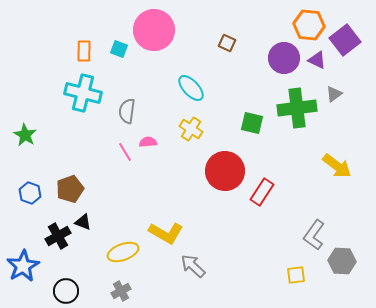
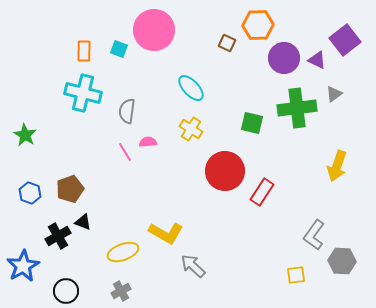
orange hexagon: moved 51 px left; rotated 8 degrees counterclockwise
yellow arrow: rotated 72 degrees clockwise
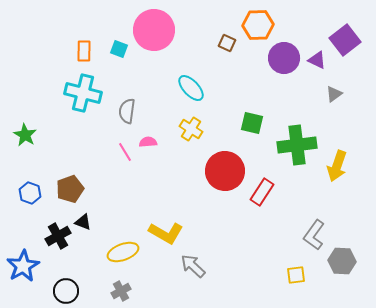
green cross: moved 37 px down
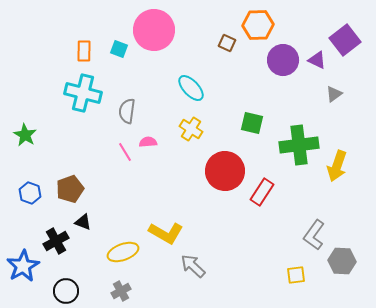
purple circle: moved 1 px left, 2 px down
green cross: moved 2 px right
black cross: moved 2 px left, 5 px down
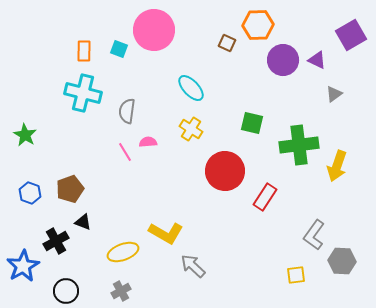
purple square: moved 6 px right, 5 px up; rotated 8 degrees clockwise
red rectangle: moved 3 px right, 5 px down
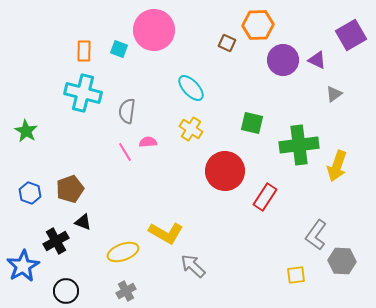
green star: moved 1 px right, 4 px up
gray L-shape: moved 2 px right
gray cross: moved 5 px right
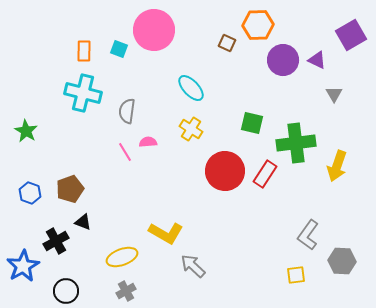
gray triangle: rotated 24 degrees counterclockwise
green cross: moved 3 px left, 2 px up
red rectangle: moved 23 px up
gray L-shape: moved 8 px left
yellow ellipse: moved 1 px left, 5 px down
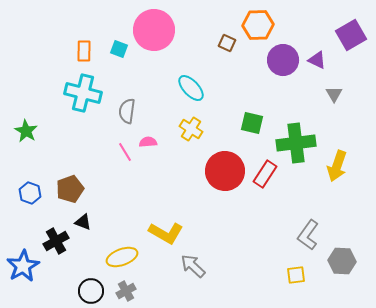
black circle: moved 25 px right
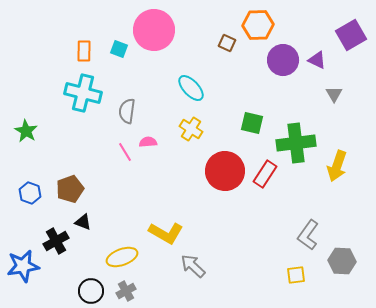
blue star: rotated 20 degrees clockwise
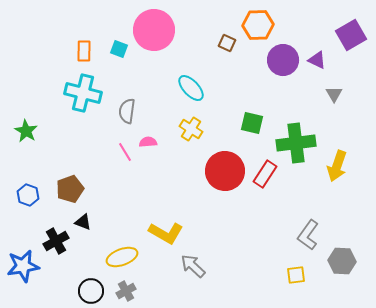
blue hexagon: moved 2 px left, 2 px down
